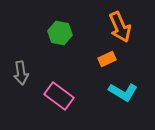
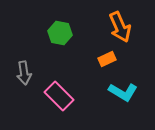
gray arrow: moved 3 px right
pink rectangle: rotated 8 degrees clockwise
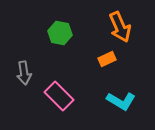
cyan L-shape: moved 2 px left, 9 px down
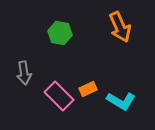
orange rectangle: moved 19 px left, 30 px down
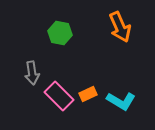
gray arrow: moved 8 px right
orange rectangle: moved 5 px down
